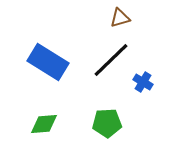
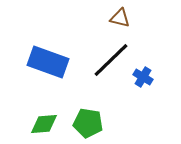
brown triangle: rotated 30 degrees clockwise
blue rectangle: rotated 12 degrees counterclockwise
blue cross: moved 5 px up
green pentagon: moved 19 px left; rotated 12 degrees clockwise
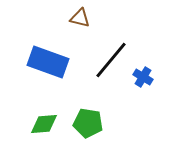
brown triangle: moved 40 px left
black line: rotated 6 degrees counterclockwise
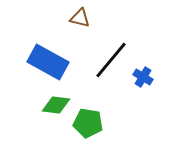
blue rectangle: rotated 9 degrees clockwise
green diamond: moved 12 px right, 19 px up; rotated 12 degrees clockwise
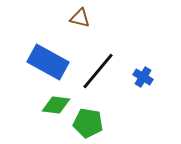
black line: moved 13 px left, 11 px down
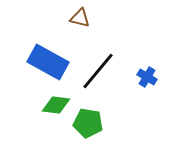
blue cross: moved 4 px right
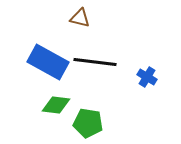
black line: moved 3 px left, 9 px up; rotated 57 degrees clockwise
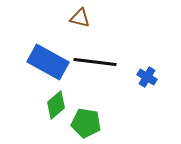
green diamond: rotated 48 degrees counterclockwise
green pentagon: moved 2 px left
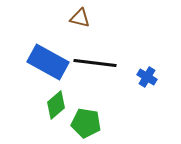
black line: moved 1 px down
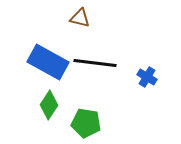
green diamond: moved 7 px left; rotated 16 degrees counterclockwise
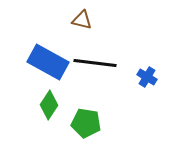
brown triangle: moved 2 px right, 2 px down
